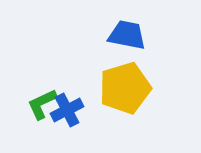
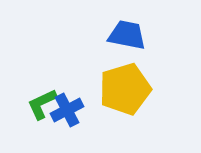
yellow pentagon: moved 1 px down
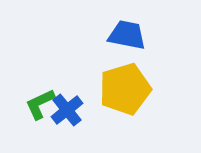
green L-shape: moved 2 px left
blue cross: rotated 12 degrees counterclockwise
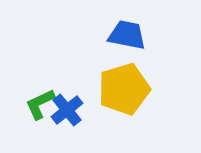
yellow pentagon: moved 1 px left
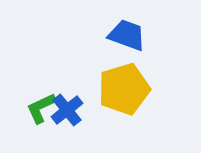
blue trapezoid: rotated 9 degrees clockwise
green L-shape: moved 1 px right, 4 px down
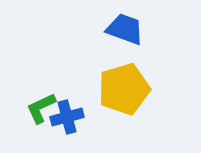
blue trapezoid: moved 2 px left, 6 px up
blue cross: moved 7 px down; rotated 24 degrees clockwise
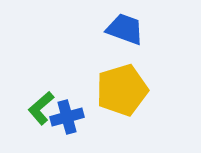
yellow pentagon: moved 2 px left, 1 px down
green L-shape: rotated 16 degrees counterclockwise
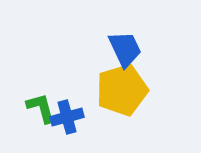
blue trapezoid: moved 20 px down; rotated 45 degrees clockwise
green L-shape: rotated 116 degrees clockwise
